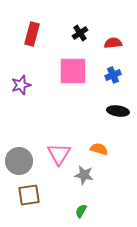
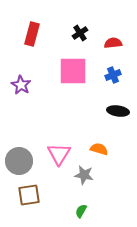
purple star: rotated 24 degrees counterclockwise
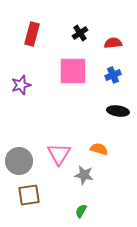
purple star: rotated 24 degrees clockwise
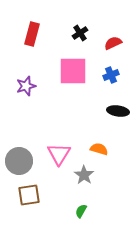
red semicircle: rotated 18 degrees counterclockwise
blue cross: moved 2 px left
purple star: moved 5 px right, 1 px down
gray star: rotated 24 degrees clockwise
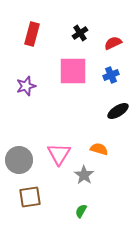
black ellipse: rotated 40 degrees counterclockwise
gray circle: moved 1 px up
brown square: moved 1 px right, 2 px down
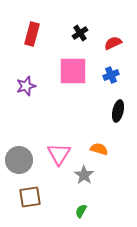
black ellipse: rotated 45 degrees counterclockwise
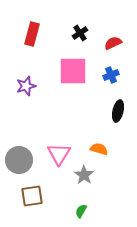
brown square: moved 2 px right, 1 px up
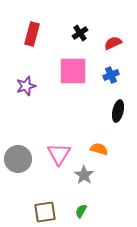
gray circle: moved 1 px left, 1 px up
brown square: moved 13 px right, 16 px down
